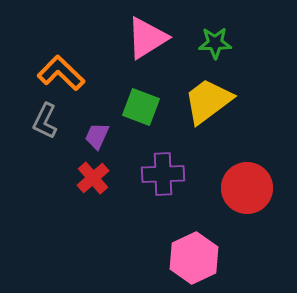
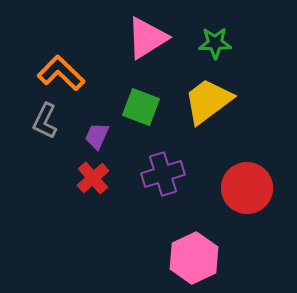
purple cross: rotated 15 degrees counterclockwise
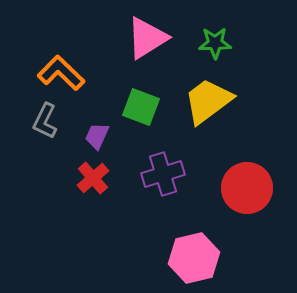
pink hexagon: rotated 12 degrees clockwise
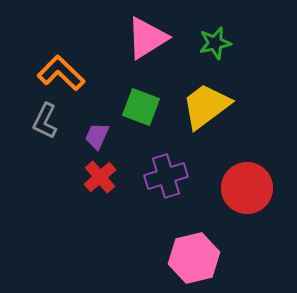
green star: rotated 12 degrees counterclockwise
yellow trapezoid: moved 2 px left, 5 px down
purple cross: moved 3 px right, 2 px down
red cross: moved 7 px right, 1 px up
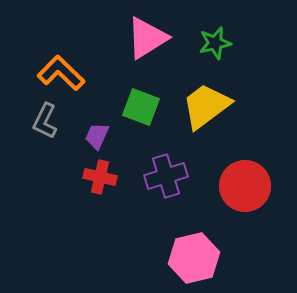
red cross: rotated 36 degrees counterclockwise
red circle: moved 2 px left, 2 px up
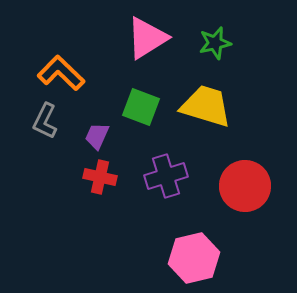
yellow trapezoid: rotated 54 degrees clockwise
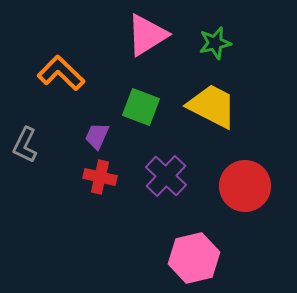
pink triangle: moved 3 px up
yellow trapezoid: moved 6 px right; rotated 10 degrees clockwise
gray L-shape: moved 20 px left, 24 px down
purple cross: rotated 30 degrees counterclockwise
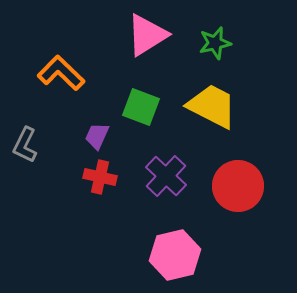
red circle: moved 7 px left
pink hexagon: moved 19 px left, 3 px up
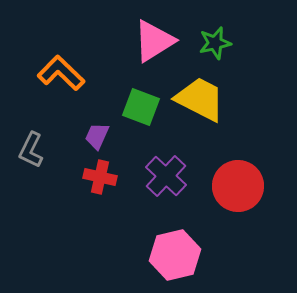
pink triangle: moved 7 px right, 6 px down
yellow trapezoid: moved 12 px left, 7 px up
gray L-shape: moved 6 px right, 5 px down
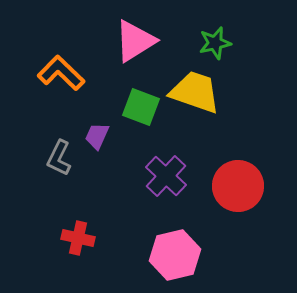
pink triangle: moved 19 px left
yellow trapezoid: moved 5 px left, 7 px up; rotated 8 degrees counterclockwise
gray L-shape: moved 28 px right, 8 px down
red cross: moved 22 px left, 61 px down
